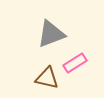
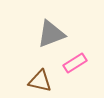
brown triangle: moved 7 px left, 3 px down
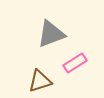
brown triangle: rotated 30 degrees counterclockwise
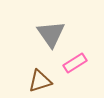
gray triangle: rotated 44 degrees counterclockwise
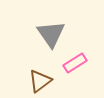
brown triangle: rotated 20 degrees counterclockwise
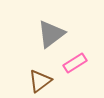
gray triangle: rotated 28 degrees clockwise
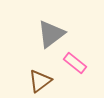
pink rectangle: rotated 70 degrees clockwise
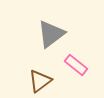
pink rectangle: moved 1 px right, 2 px down
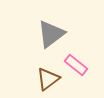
brown triangle: moved 8 px right, 2 px up
